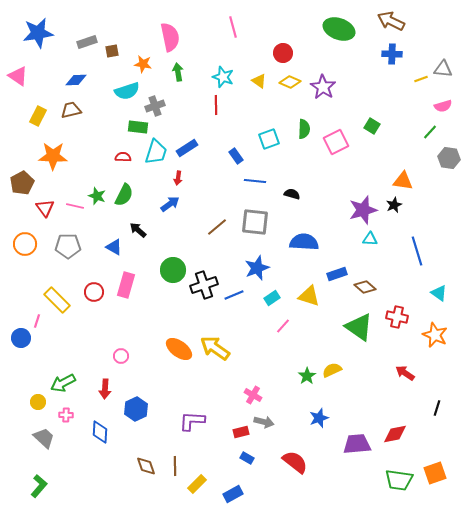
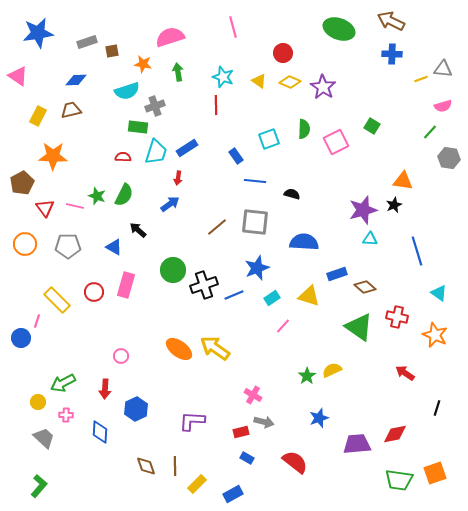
pink semicircle at (170, 37): rotated 96 degrees counterclockwise
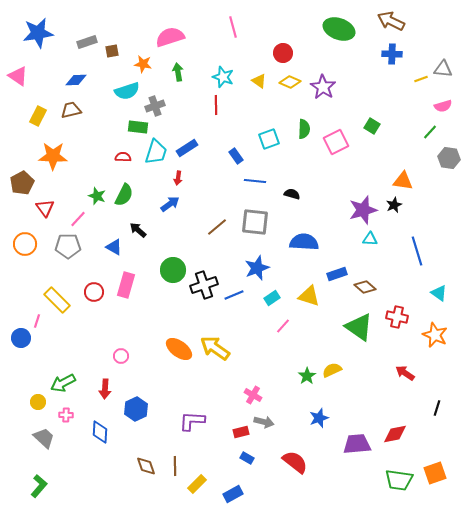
pink line at (75, 206): moved 3 px right, 13 px down; rotated 60 degrees counterclockwise
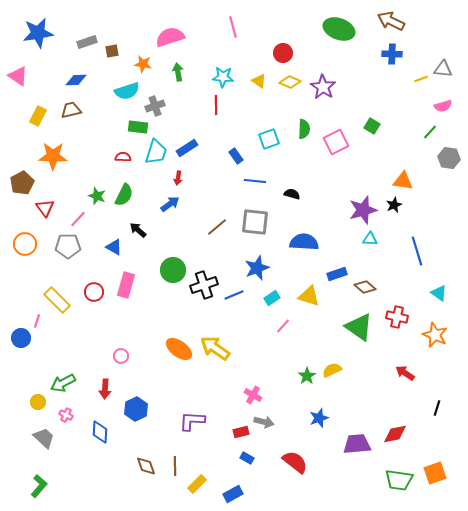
cyan star at (223, 77): rotated 15 degrees counterclockwise
pink cross at (66, 415): rotated 24 degrees clockwise
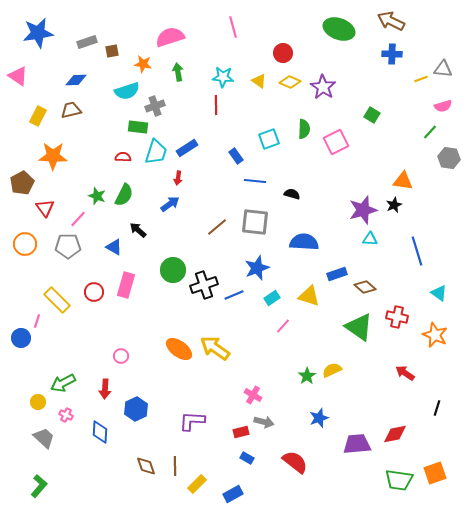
green square at (372, 126): moved 11 px up
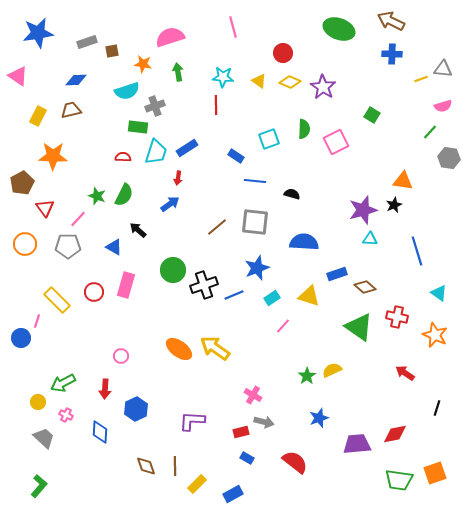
blue rectangle at (236, 156): rotated 21 degrees counterclockwise
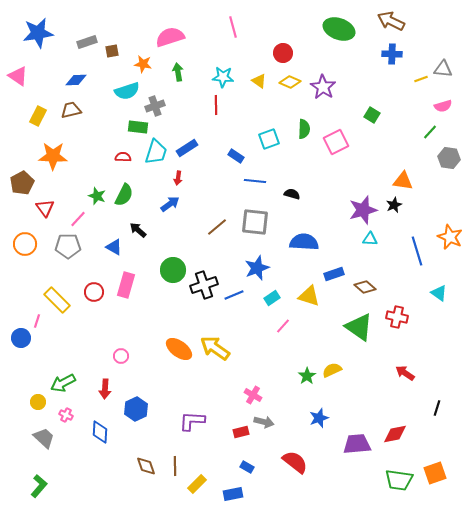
blue rectangle at (337, 274): moved 3 px left
orange star at (435, 335): moved 15 px right, 98 px up
blue rectangle at (247, 458): moved 9 px down
blue rectangle at (233, 494): rotated 18 degrees clockwise
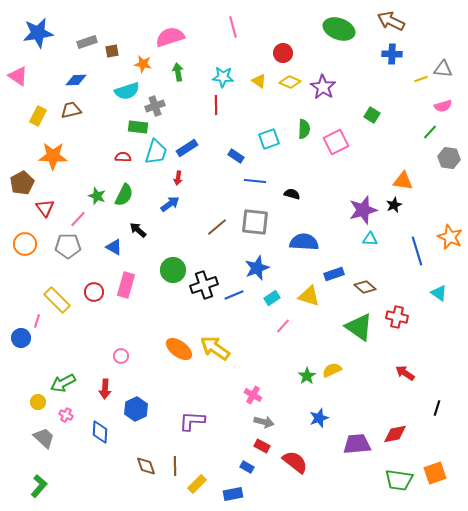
red rectangle at (241, 432): moved 21 px right, 14 px down; rotated 42 degrees clockwise
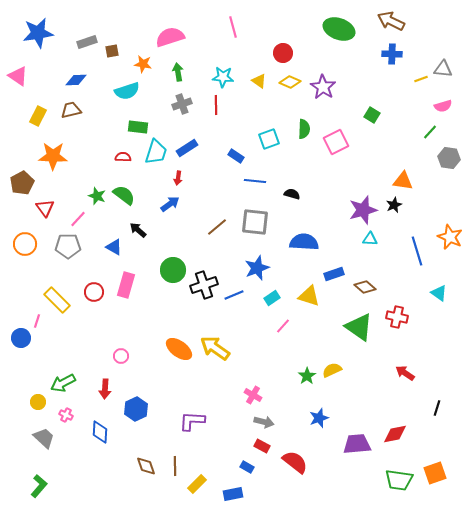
gray cross at (155, 106): moved 27 px right, 2 px up
green semicircle at (124, 195): rotated 80 degrees counterclockwise
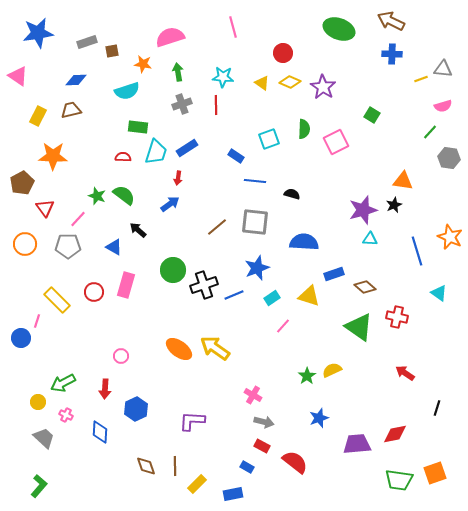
yellow triangle at (259, 81): moved 3 px right, 2 px down
